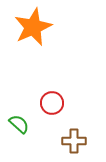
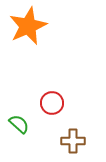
orange star: moved 5 px left, 1 px up
brown cross: moved 1 px left
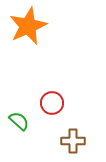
green semicircle: moved 3 px up
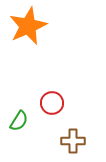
green semicircle: rotated 80 degrees clockwise
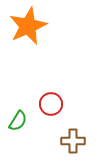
red circle: moved 1 px left, 1 px down
green semicircle: moved 1 px left
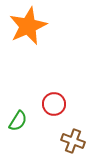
red circle: moved 3 px right
brown cross: rotated 20 degrees clockwise
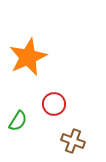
orange star: moved 31 px down
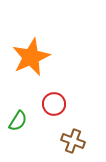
orange star: moved 3 px right
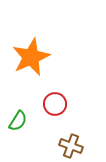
red circle: moved 1 px right
brown cross: moved 2 px left, 5 px down
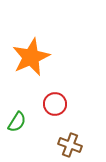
green semicircle: moved 1 px left, 1 px down
brown cross: moved 1 px left, 1 px up
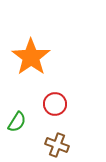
orange star: rotated 12 degrees counterclockwise
brown cross: moved 13 px left
